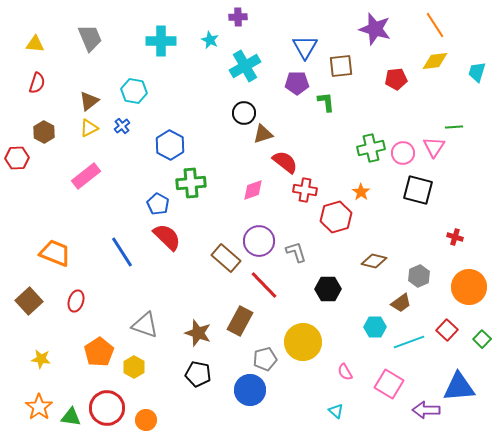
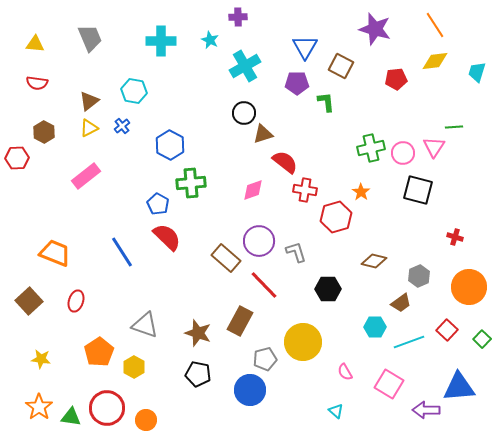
brown square at (341, 66): rotated 35 degrees clockwise
red semicircle at (37, 83): rotated 80 degrees clockwise
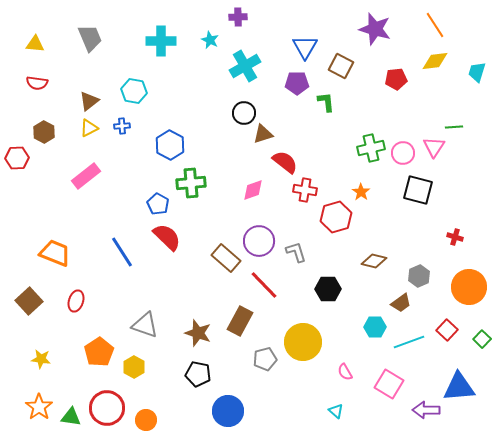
blue cross at (122, 126): rotated 35 degrees clockwise
blue circle at (250, 390): moved 22 px left, 21 px down
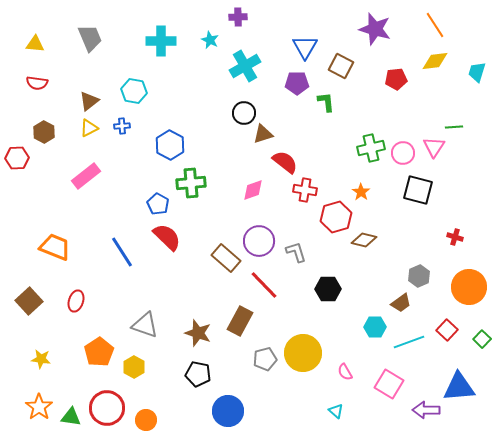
orange trapezoid at (55, 253): moved 6 px up
brown diamond at (374, 261): moved 10 px left, 21 px up
yellow circle at (303, 342): moved 11 px down
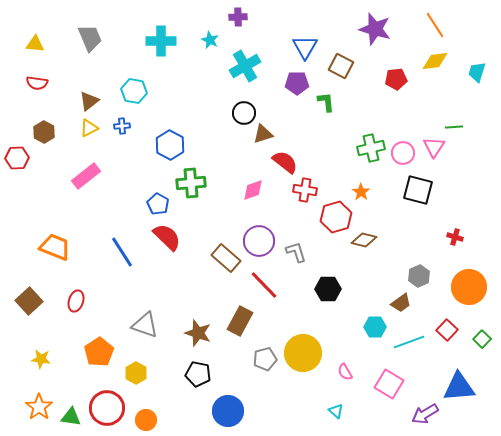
yellow hexagon at (134, 367): moved 2 px right, 6 px down
purple arrow at (426, 410): moved 1 px left, 4 px down; rotated 32 degrees counterclockwise
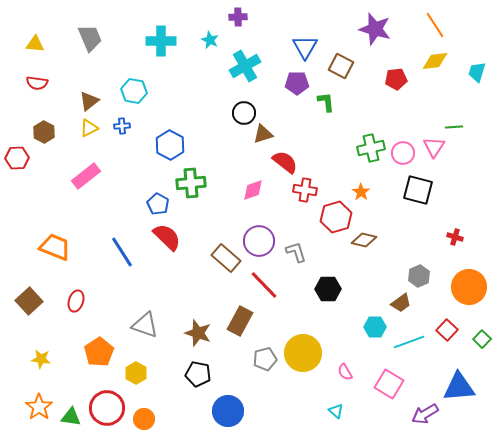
orange circle at (146, 420): moved 2 px left, 1 px up
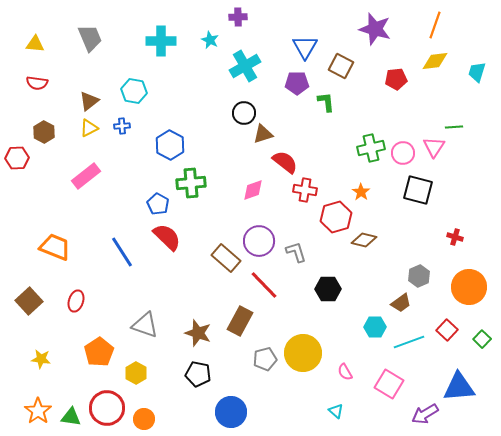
orange line at (435, 25): rotated 52 degrees clockwise
orange star at (39, 407): moved 1 px left, 4 px down
blue circle at (228, 411): moved 3 px right, 1 px down
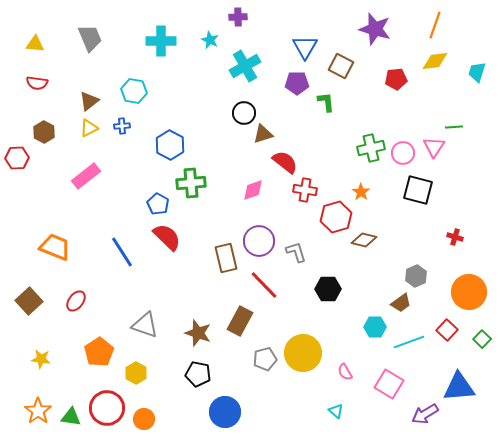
brown rectangle at (226, 258): rotated 36 degrees clockwise
gray hexagon at (419, 276): moved 3 px left
orange circle at (469, 287): moved 5 px down
red ellipse at (76, 301): rotated 20 degrees clockwise
blue circle at (231, 412): moved 6 px left
